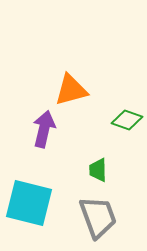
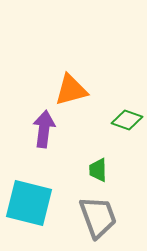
purple arrow: rotated 6 degrees counterclockwise
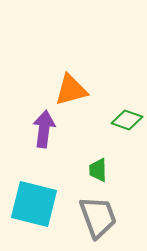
cyan square: moved 5 px right, 1 px down
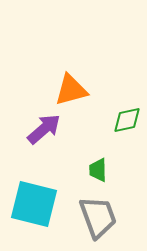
green diamond: rotated 32 degrees counterclockwise
purple arrow: rotated 42 degrees clockwise
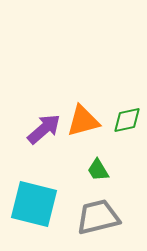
orange triangle: moved 12 px right, 31 px down
green trapezoid: rotated 30 degrees counterclockwise
gray trapezoid: rotated 84 degrees counterclockwise
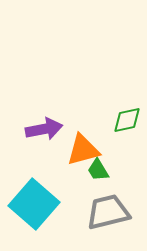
orange triangle: moved 29 px down
purple arrow: rotated 30 degrees clockwise
cyan square: rotated 27 degrees clockwise
gray trapezoid: moved 10 px right, 5 px up
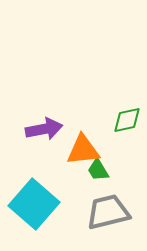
orange triangle: rotated 9 degrees clockwise
